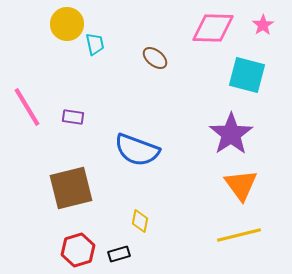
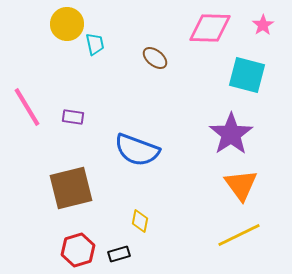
pink diamond: moved 3 px left
yellow line: rotated 12 degrees counterclockwise
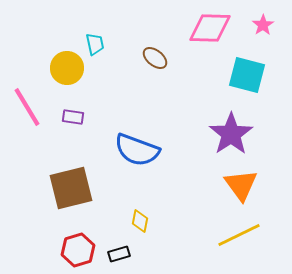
yellow circle: moved 44 px down
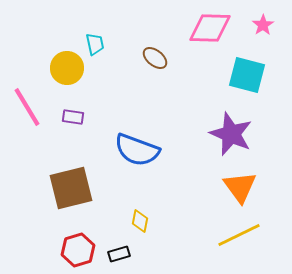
purple star: rotated 15 degrees counterclockwise
orange triangle: moved 1 px left, 2 px down
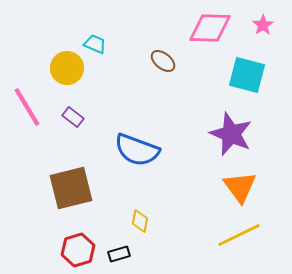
cyan trapezoid: rotated 55 degrees counterclockwise
brown ellipse: moved 8 px right, 3 px down
purple rectangle: rotated 30 degrees clockwise
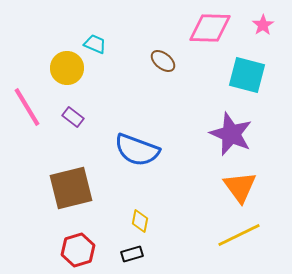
black rectangle: moved 13 px right
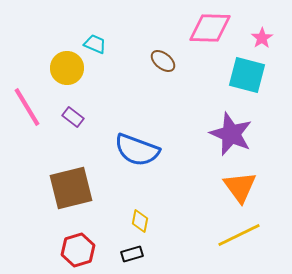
pink star: moved 1 px left, 13 px down
